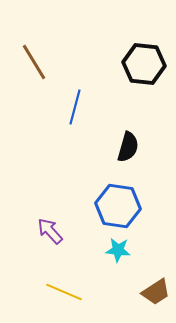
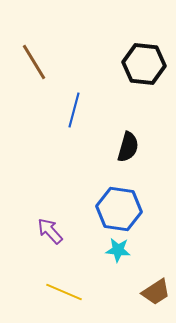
blue line: moved 1 px left, 3 px down
blue hexagon: moved 1 px right, 3 px down
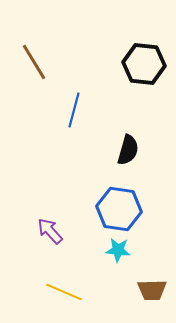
black semicircle: moved 3 px down
brown trapezoid: moved 4 px left, 2 px up; rotated 32 degrees clockwise
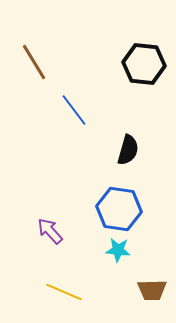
blue line: rotated 52 degrees counterclockwise
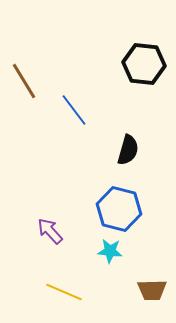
brown line: moved 10 px left, 19 px down
blue hexagon: rotated 6 degrees clockwise
cyan star: moved 8 px left, 1 px down
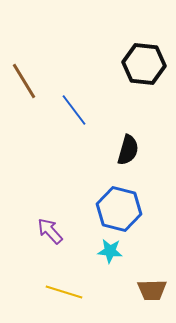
yellow line: rotated 6 degrees counterclockwise
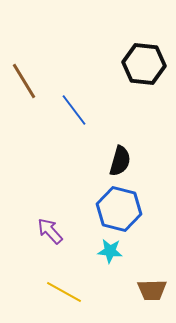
black semicircle: moved 8 px left, 11 px down
yellow line: rotated 12 degrees clockwise
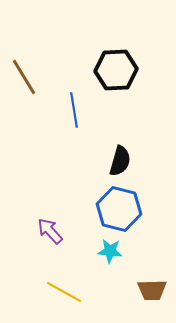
black hexagon: moved 28 px left, 6 px down; rotated 9 degrees counterclockwise
brown line: moved 4 px up
blue line: rotated 28 degrees clockwise
